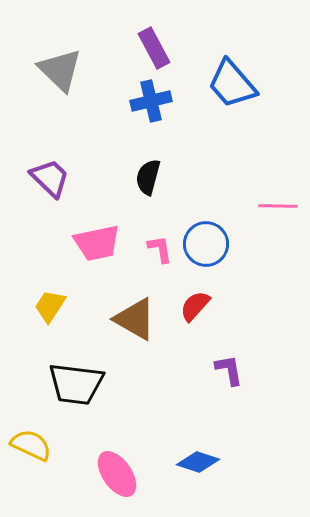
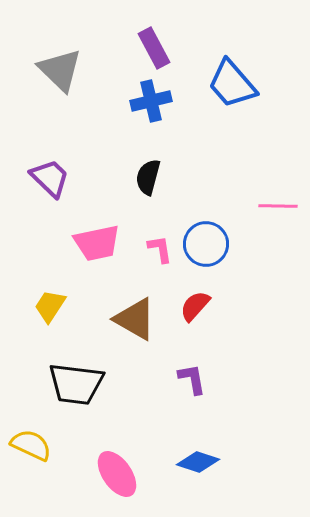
purple L-shape: moved 37 px left, 9 px down
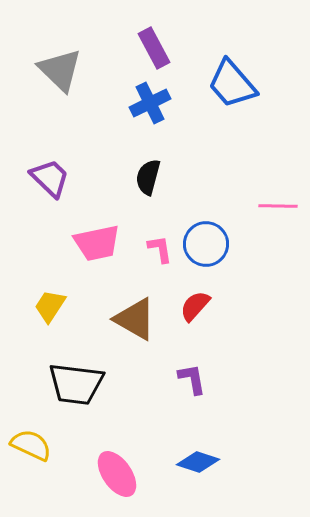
blue cross: moved 1 px left, 2 px down; rotated 12 degrees counterclockwise
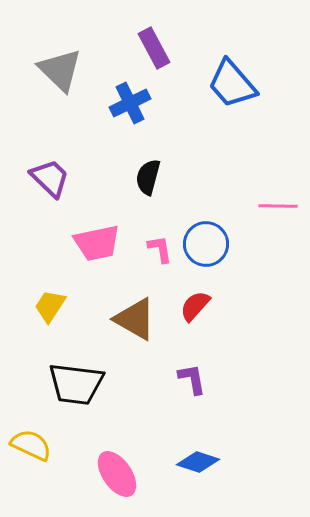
blue cross: moved 20 px left
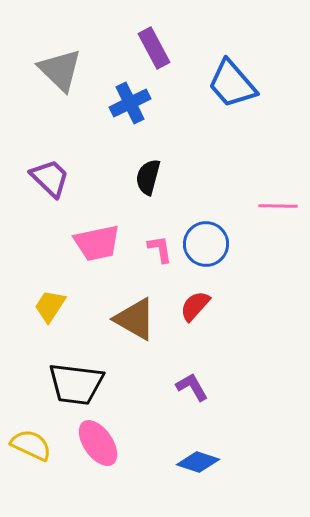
purple L-shape: moved 8 px down; rotated 20 degrees counterclockwise
pink ellipse: moved 19 px left, 31 px up
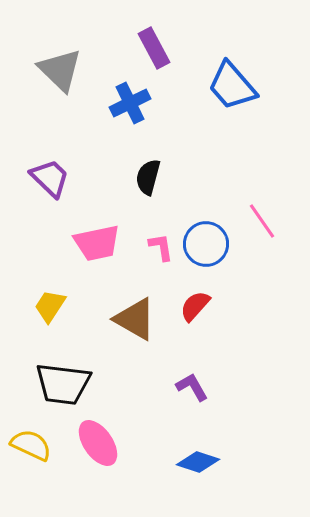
blue trapezoid: moved 2 px down
pink line: moved 16 px left, 15 px down; rotated 54 degrees clockwise
pink L-shape: moved 1 px right, 2 px up
black trapezoid: moved 13 px left
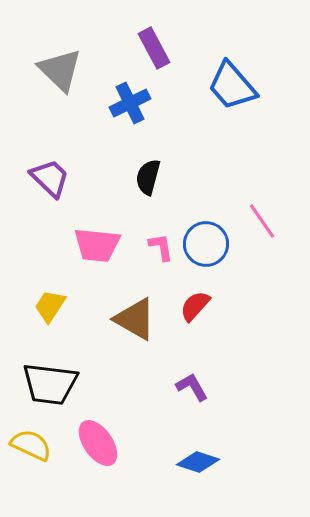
pink trapezoid: moved 2 px down; rotated 18 degrees clockwise
black trapezoid: moved 13 px left
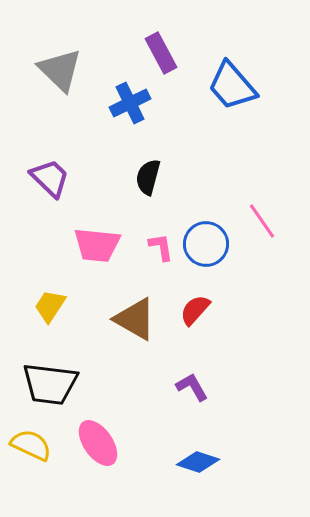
purple rectangle: moved 7 px right, 5 px down
red semicircle: moved 4 px down
